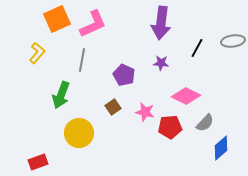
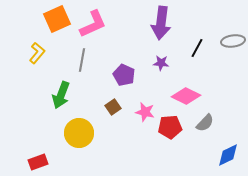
blue diamond: moved 7 px right, 7 px down; rotated 15 degrees clockwise
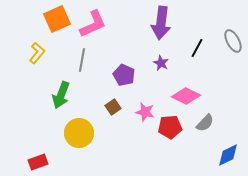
gray ellipse: rotated 70 degrees clockwise
purple star: rotated 21 degrees clockwise
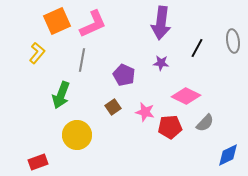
orange square: moved 2 px down
gray ellipse: rotated 20 degrees clockwise
purple star: rotated 21 degrees counterclockwise
yellow circle: moved 2 px left, 2 px down
